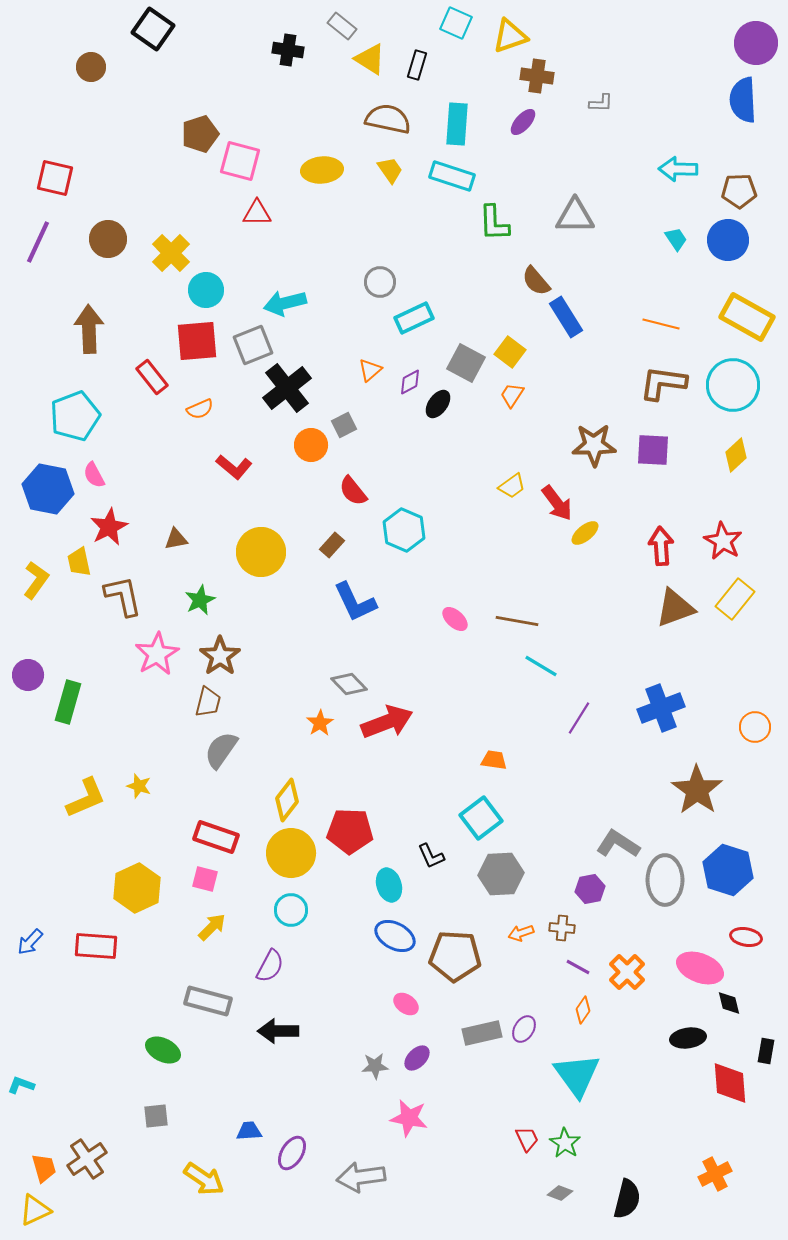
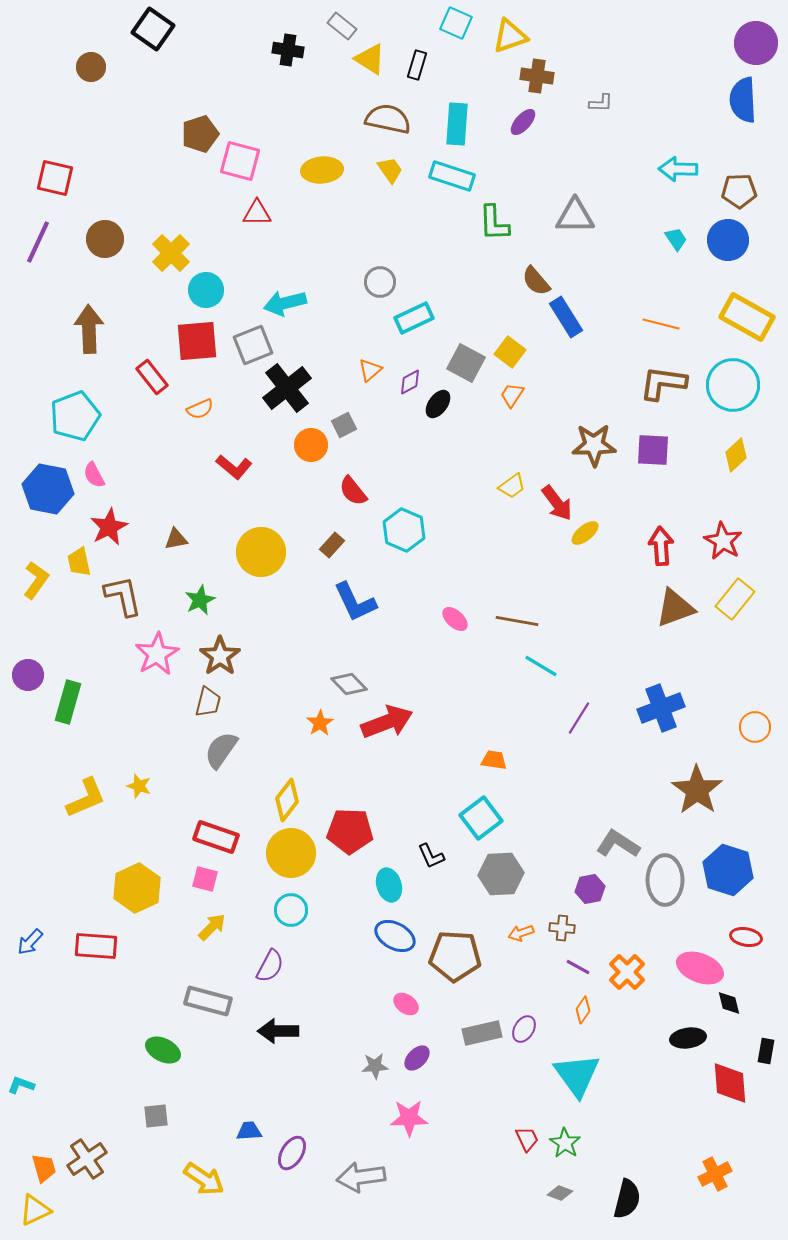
brown circle at (108, 239): moved 3 px left
pink star at (409, 1118): rotated 12 degrees counterclockwise
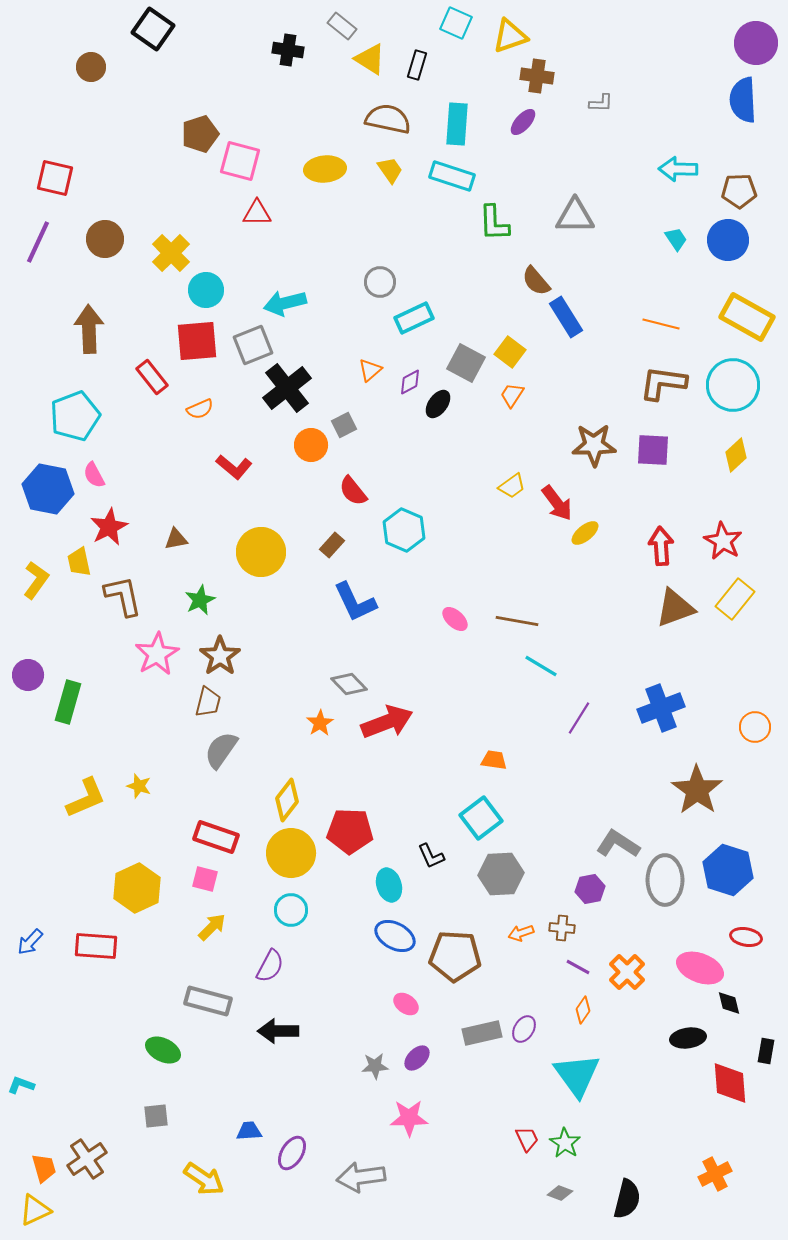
yellow ellipse at (322, 170): moved 3 px right, 1 px up
